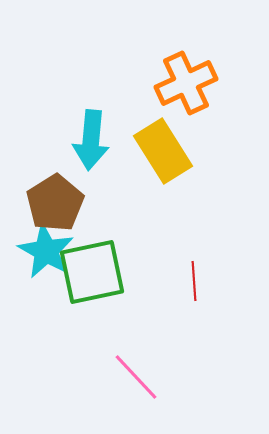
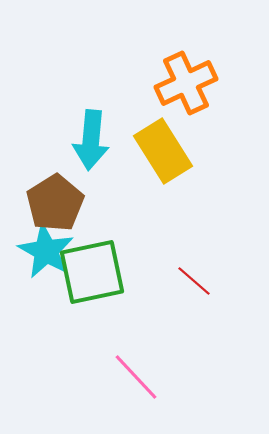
red line: rotated 45 degrees counterclockwise
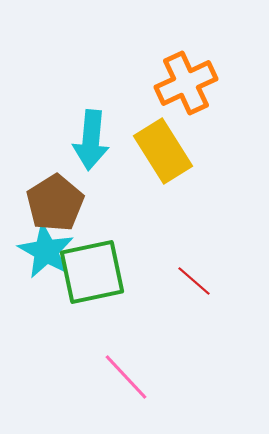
pink line: moved 10 px left
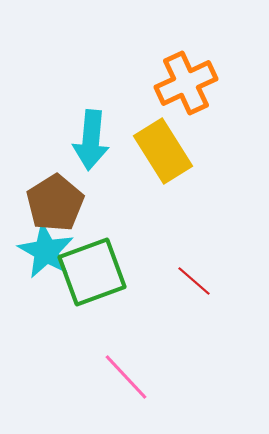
green square: rotated 8 degrees counterclockwise
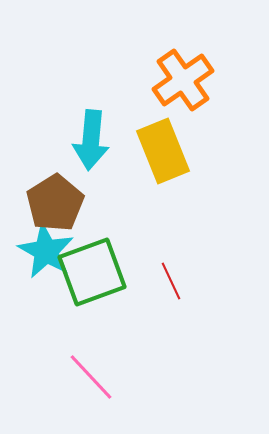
orange cross: moved 3 px left, 3 px up; rotated 10 degrees counterclockwise
yellow rectangle: rotated 10 degrees clockwise
red line: moved 23 px left; rotated 24 degrees clockwise
pink line: moved 35 px left
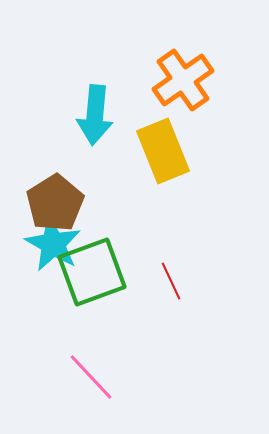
cyan arrow: moved 4 px right, 25 px up
cyan star: moved 7 px right, 7 px up
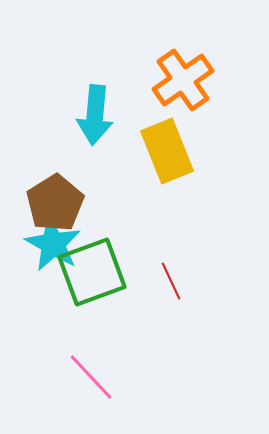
yellow rectangle: moved 4 px right
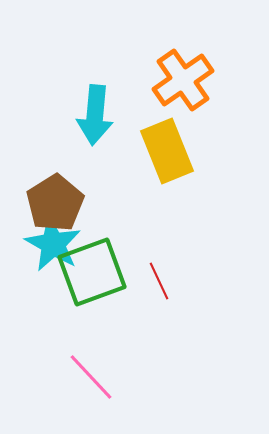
red line: moved 12 px left
